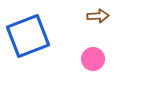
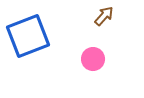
brown arrow: moved 6 px right; rotated 45 degrees counterclockwise
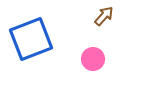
blue square: moved 3 px right, 3 px down
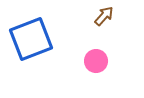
pink circle: moved 3 px right, 2 px down
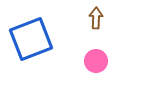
brown arrow: moved 8 px left, 2 px down; rotated 40 degrees counterclockwise
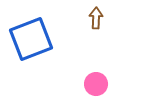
pink circle: moved 23 px down
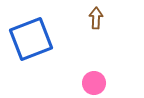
pink circle: moved 2 px left, 1 px up
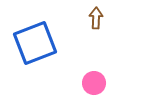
blue square: moved 4 px right, 4 px down
